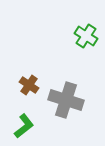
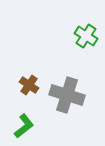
gray cross: moved 1 px right, 5 px up
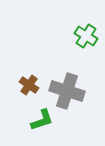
gray cross: moved 4 px up
green L-shape: moved 18 px right, 6 px up; rotated 20 degrees clockwise
